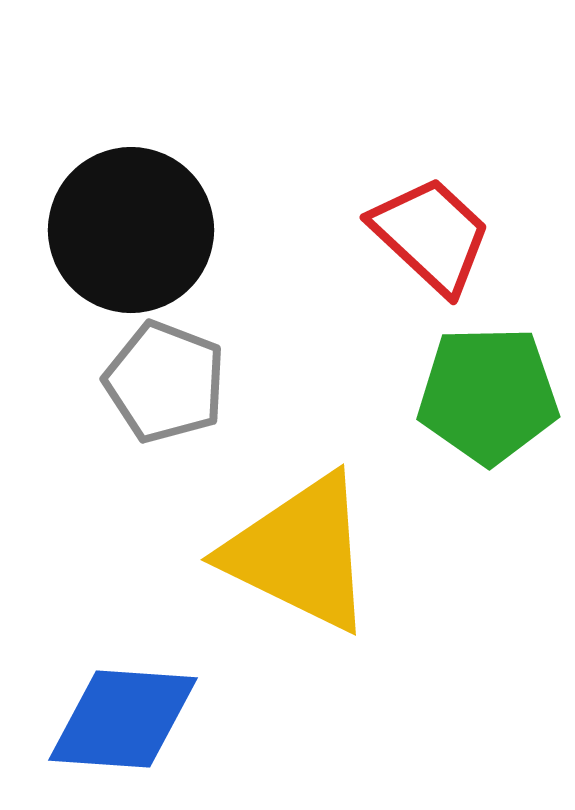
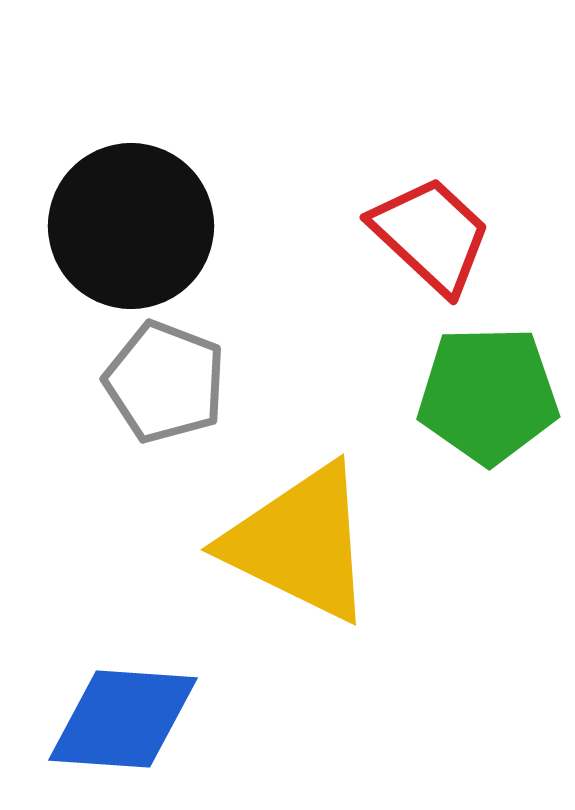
black circle: moved 4 px up
yellow triangle: moved 10 px up
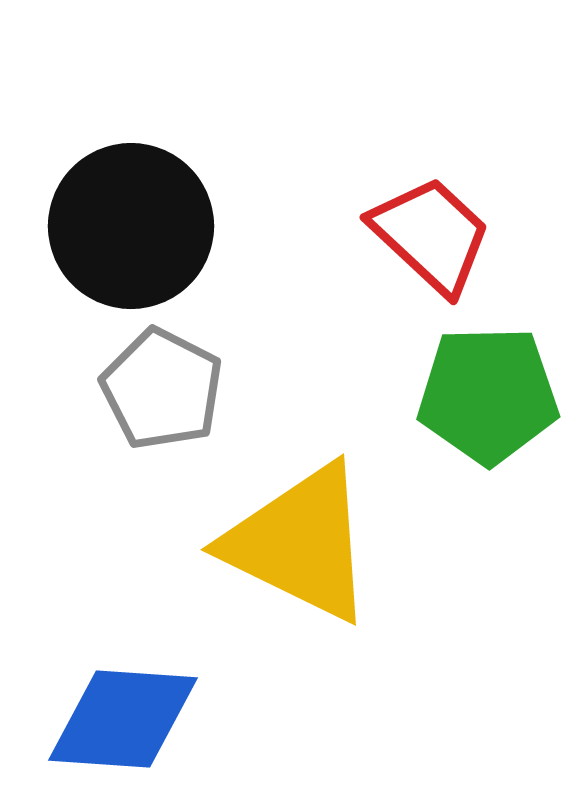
gray pentagon: moved 3 px left, 7 px down; rotated 6 degrees clockwise
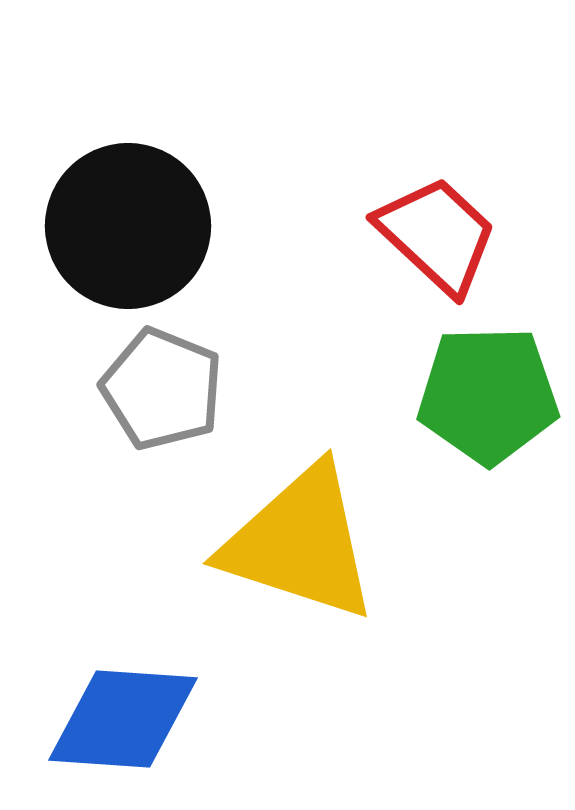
black circle: moved 3 px left
red trapezoid: moved 6 px right
gray pentagon: rotated 5 degrees counterclockwise
yellow triangle: rotated 8 degrees counterclockwise
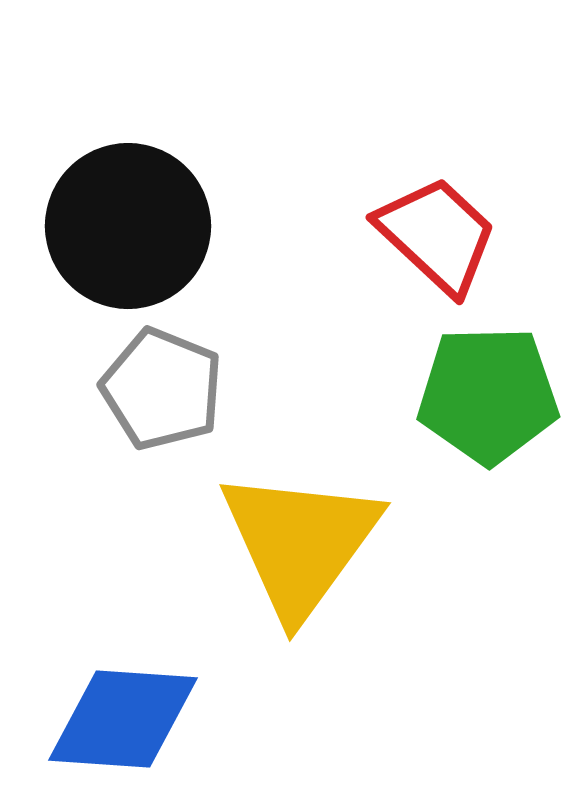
yellow triangle: rotated 48 degrees clockwise
